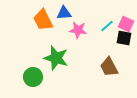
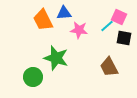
pink square: moved 7 px left, 7 px up
pink star: moved 1 px right
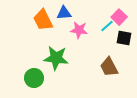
pink square: rotated 21 degrees clockwise
green star: rotated 10 degrees counterclockwise
green circle: moved 1 px right, 1 px down
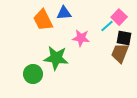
pink star: moved 2 px right, 8 px down
brown trapezoid: moved 11 px right, 14 px up; rotated 50 degrees clockwise
green circle: moved 1 px left, 4 px up
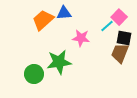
orange trapezoid: rotated 75 degrees clockwise
green star: moved 3 px right, 4 px down; rotated 15 degrees counterclockwise
green circle: moved 1 px right
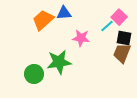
brown trapezoid: moved 2 px right
